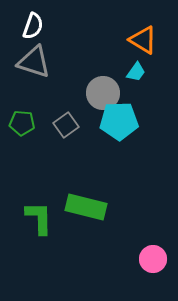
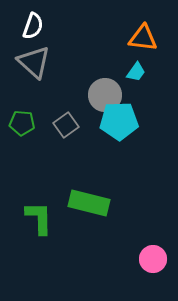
orange triangle: moved 2 px up; rotated 24 degrees counterclockwise
gray triangle: rotated 24 degrees clockwise
gray circle: moved 2 px right, 2 px down
green rectangle: moved 3 px right, 4 px up
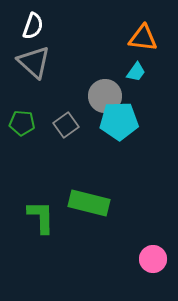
gray circle: moved 1 px down
green L-shape: moved 2 px right, 1 px up
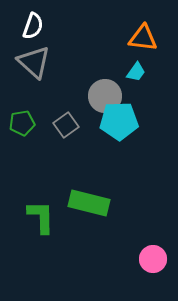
green pentagon: rotated 15 degrees counterclockwise
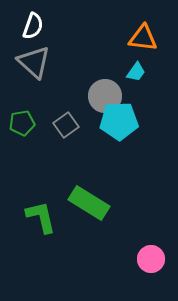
green rectangle: rotated 18 degrees clockwise
green L-shape: rotated 12 degrees counterclockwise
pink circle: moved 2 px left
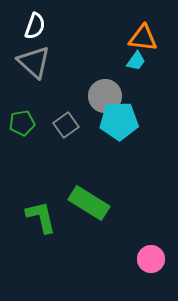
white semicircle: moved 2 px right
cyan trapezoid: moved 11 px up
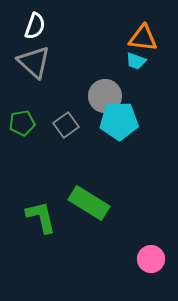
cyan trapezoid: rotated 75 degrees clockwise
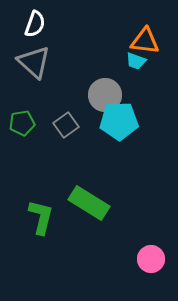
white semicircle: moved 2 px up
orange triangle: moved 2 px right, 3 px down
gray circle: moved 1 px up
green L-shape: rotated 27 degrees clockwise
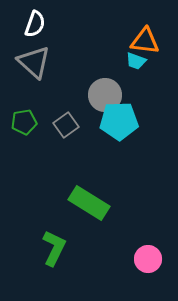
green pentagon: moved 2 px right, 1 px up
green L-shape: moved 13 px right, 31 px down; rotated 12 degrees clockwise
pink circle: moved 3 px left
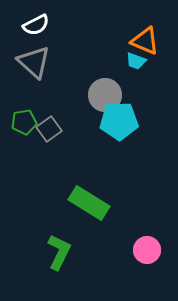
white semicircle: moved 1 px right, 1 px down; rotated 44 degrees clockwise
orange triangle: rotated 16 degrees clockwise
gray square: moved 17 px left, 4 px down
green L-shape: moved 5 px right, 4 px down
pink circle: moved 1 px left, 9 px up
